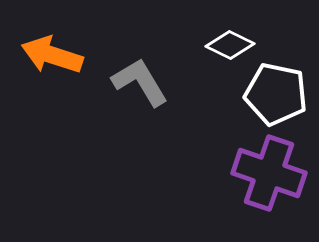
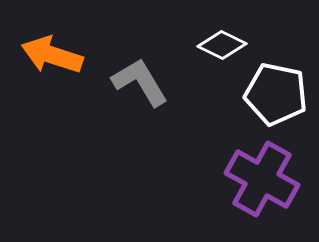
white diamond: moved 8 px left
purple cross: moved 7 px left, 6 px down; rotated 10 degrees clockwise
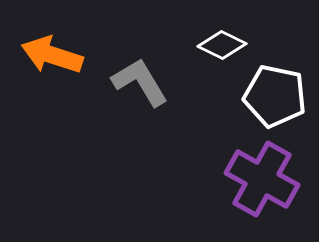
white pentagon: moved 1 px left, 2 px down
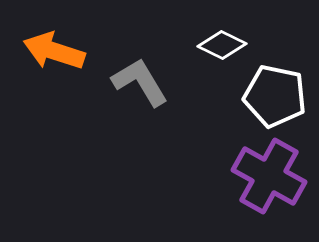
orange arrow: moved 2 px right, 4 px up
purple cross: moved 7 px right, 3 px up
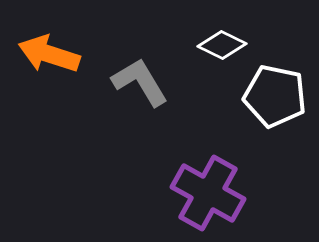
orange arrow: moved 5 px left, 3 px down
purple cross: moved 61 px left, 17 px down
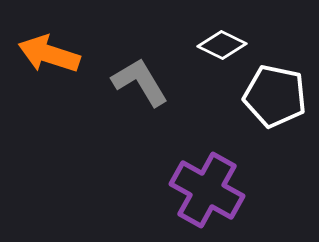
purple cross: moved 1 px left, 3 px up
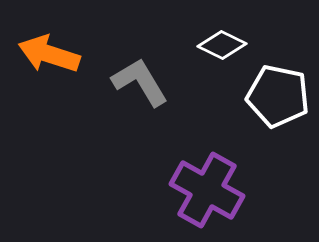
white pentagon: moved 3 px right
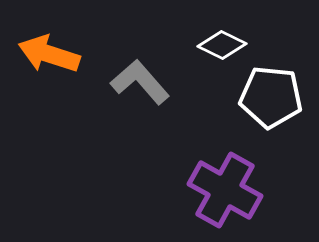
gray L-shape: rotated 10 degrees counterclockwise
white pentagon: moved 7 px left, 1 px down; rotated 6 degrees counterclockwise
purple cross: moved 18 px right
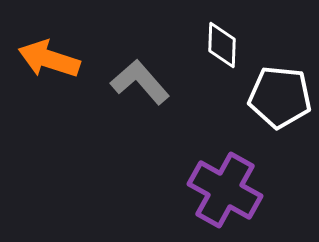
white diamond: rotated 66 degrees clockwise
orange arrow: moved 5 px down
white pentagon: moved 9 px right
